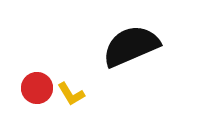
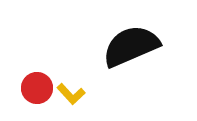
yellow L-shape: rotated 12 degrees counterclockwise
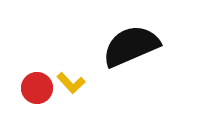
yellow L-shape: moved 11 px up
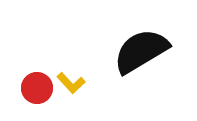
black semicircle: moved 10 px right, 5 px down; rotated 8 degrees counterclockwise
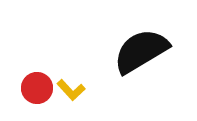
yellow L-shape: moved 7 px down
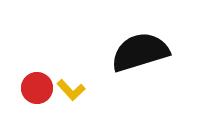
black semicircle: moved 1 px left, 1 px down; rotated 14 degrees clockwise
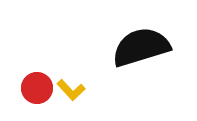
black semicircle: moved 1 px right, 5 px up
